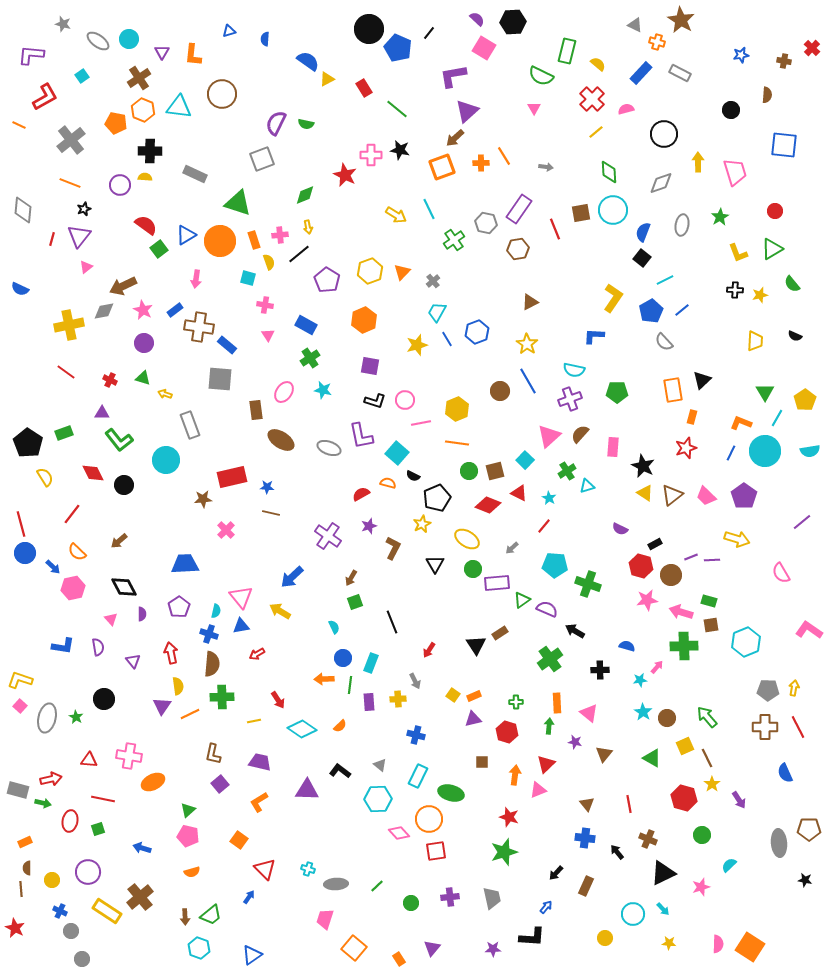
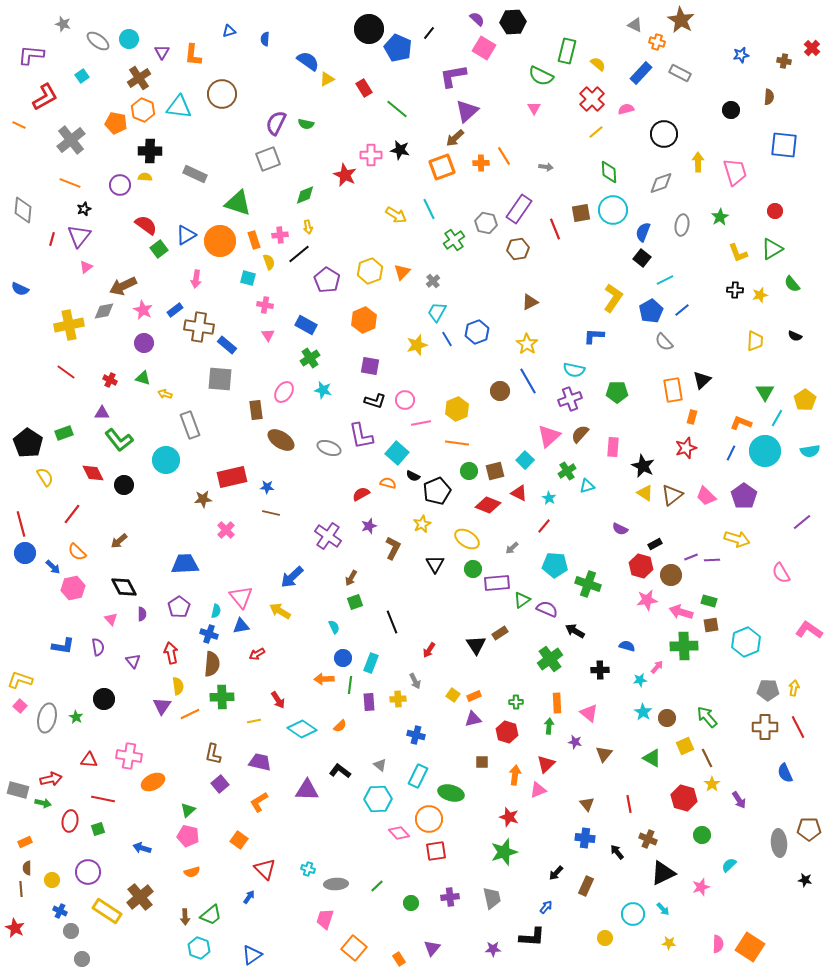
brown semicircle at (767, 95): moved 2 px right, 2 px down
gray square at (262, 159): moved 6 px right
black pentagon at (437, 498): moved 7 px up
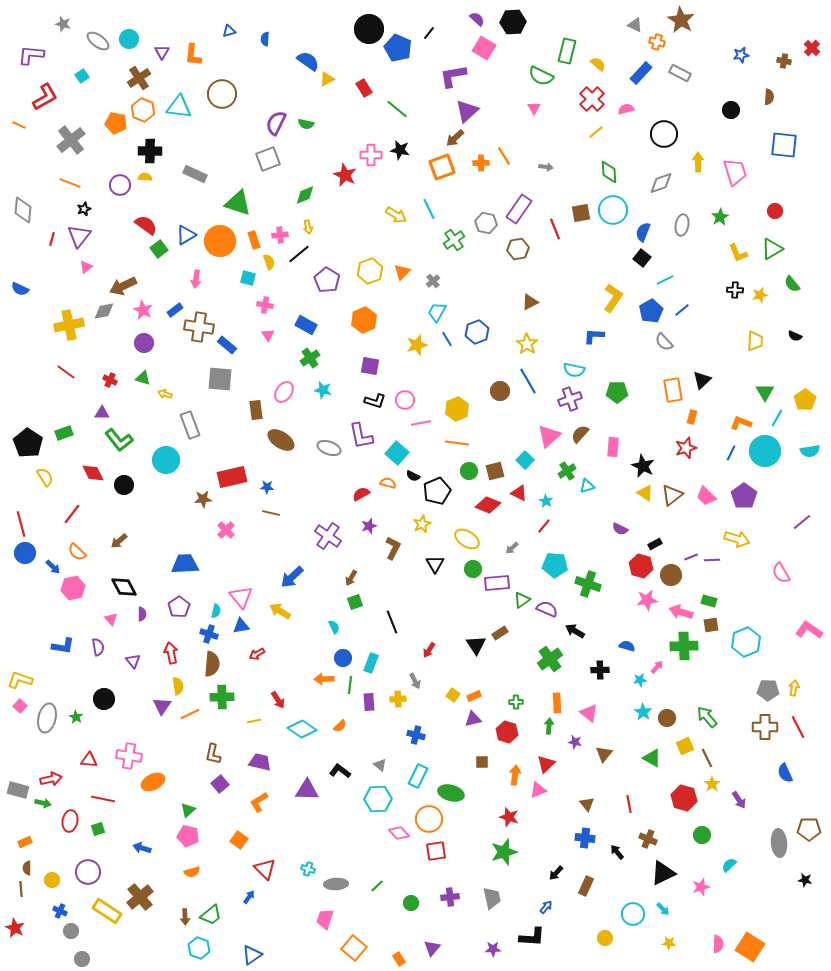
cyan star at (549, 498): moved 3 px left, 3 px down
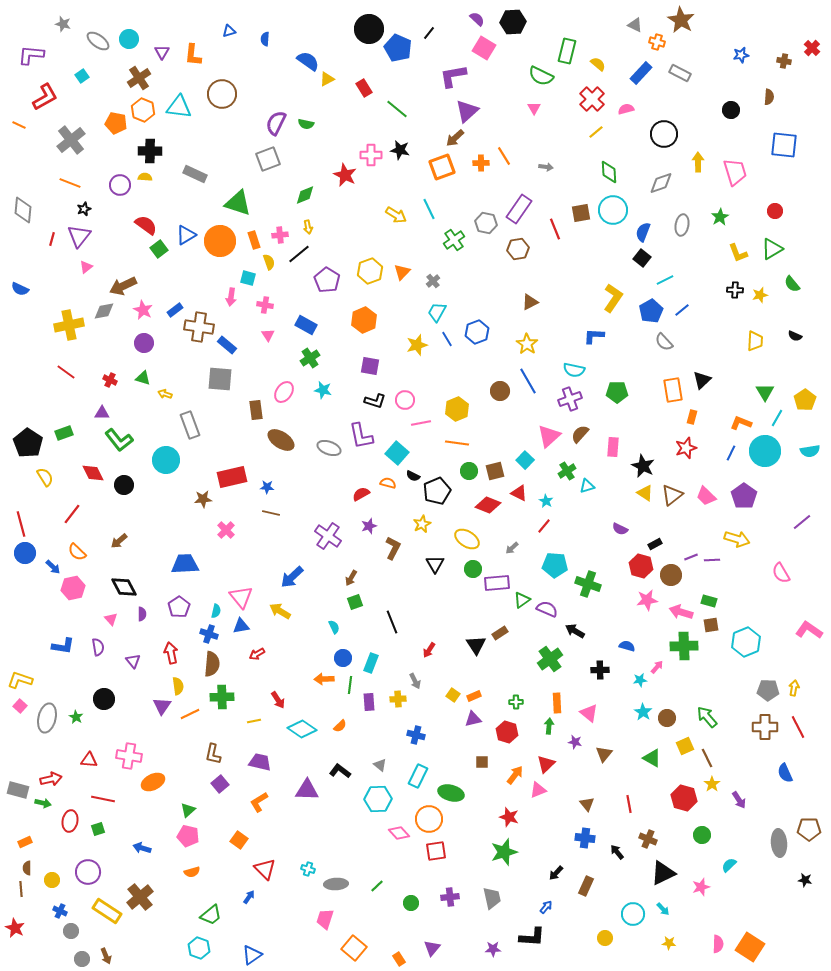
pink arrow at (196, 279): moved 35 px right, 18 px down
orange arrow at (515, 775): rotated 30 degrees clockwise
brown arrow at (185, 917): moved 79 px left, 39 px down; rotated 21 degrees counterclockwise
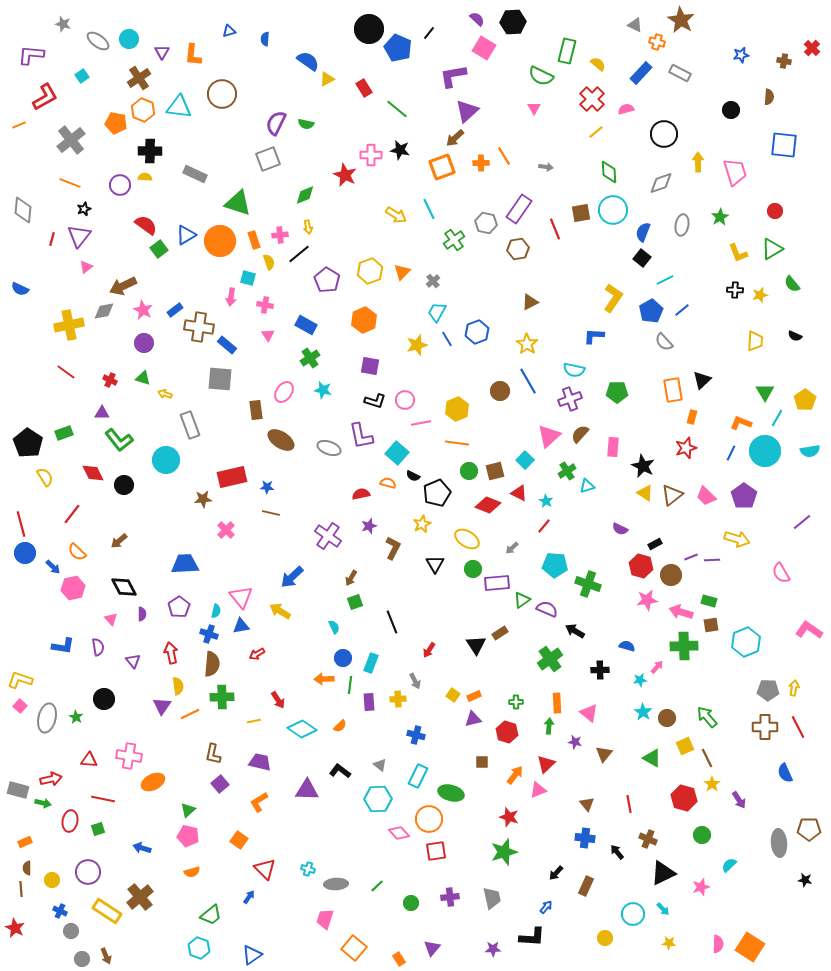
orange line at (19, 125): rotated 48 degrees counterclockwise
black pentagon at (437, 491): moved 2 px down
red semicircle at (361, 494): rotated 18 degrees clockwise
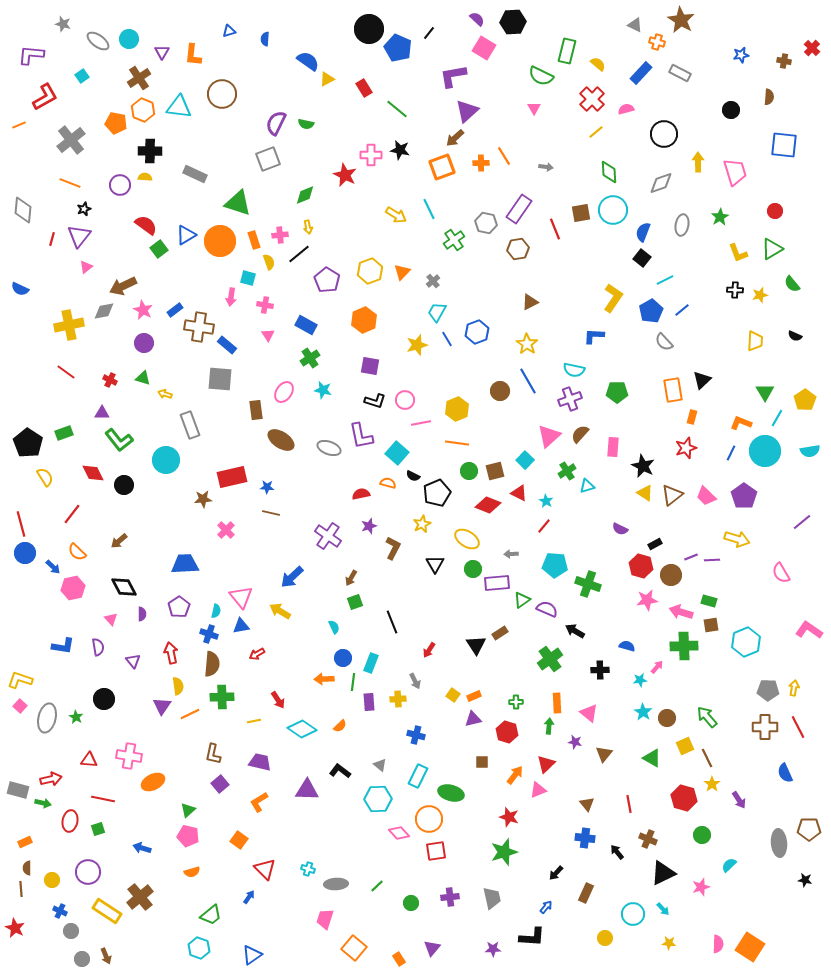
gray arrow at (512, 548): moved 1 px left, 6 px down; rotated 40 degrees clockwise
green line at (350, 685): moved 3 px right, 3 px up
brown rectangle at (586, 886): moved 7 px down
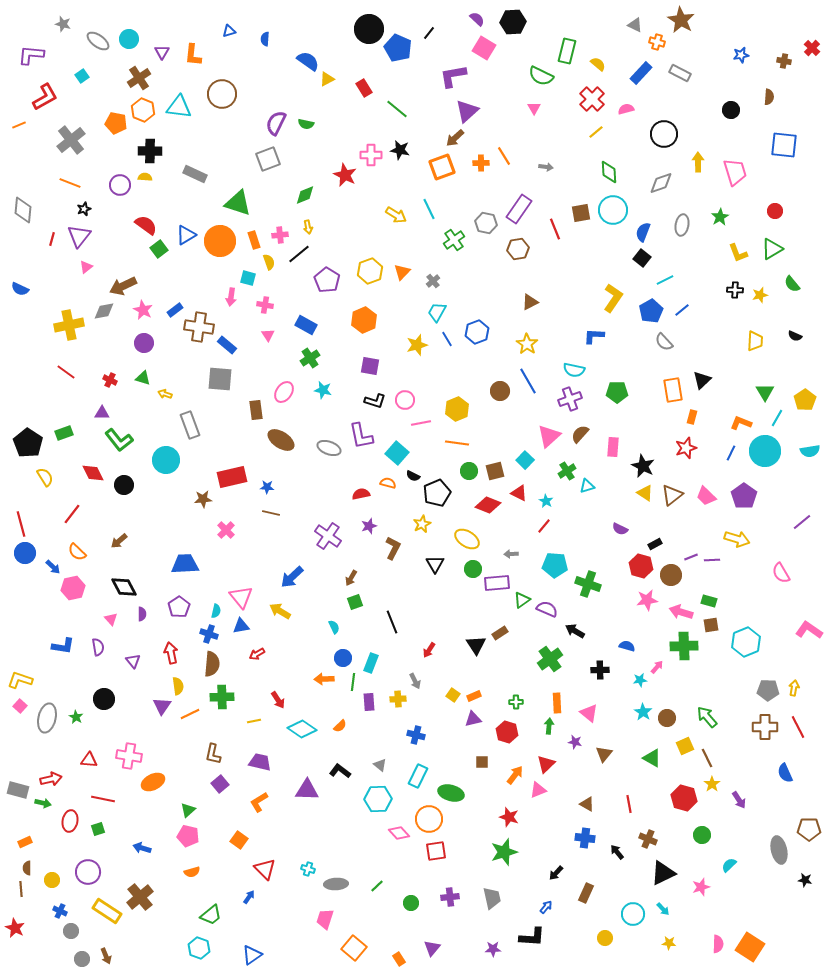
brown triangle at (587, 804): rotated 21 degrees counterclockwise
gray ellipse at (779, 843): moved 7 px down; rotated 8 degrees counterclockwise
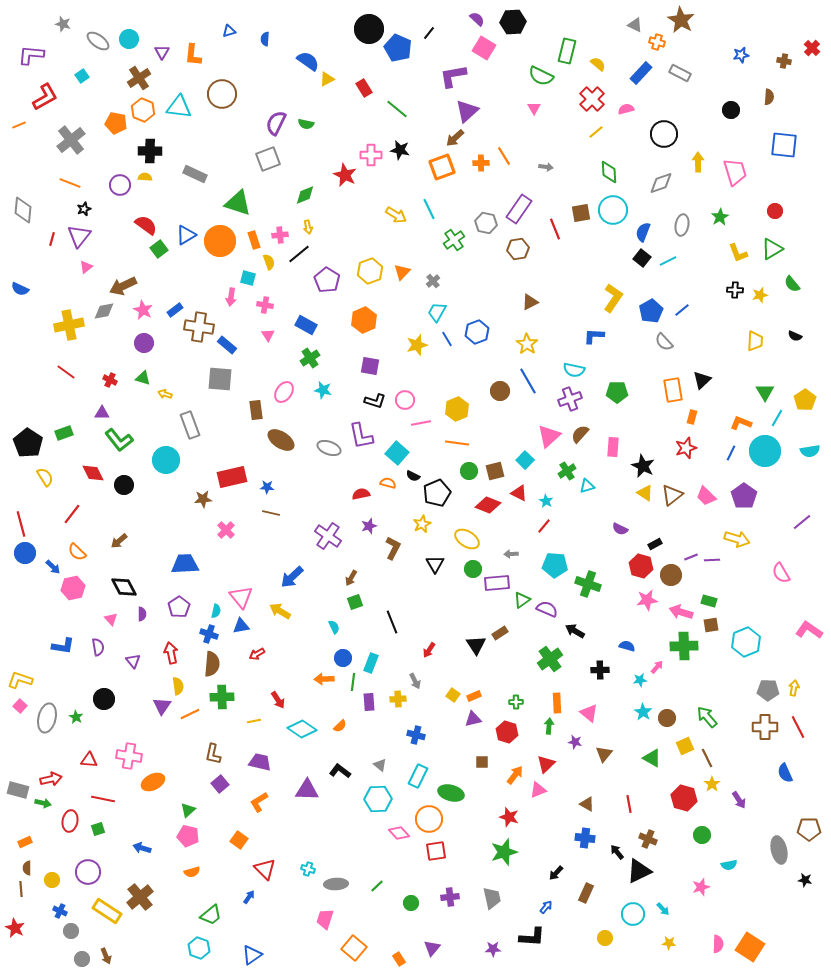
cyan line at (665, 280): moved 3 px right, 19 px up
cyan semicircle at (729, 865): rotated 147 degrees counterclockwise
black triangle at (663, 873): moved 24 px left, 2 px up
